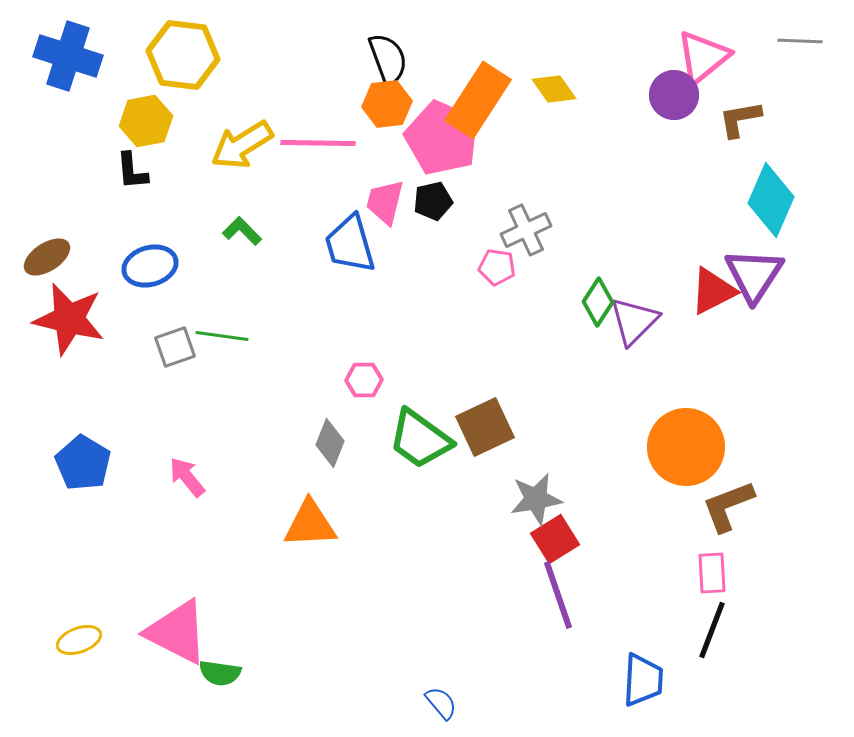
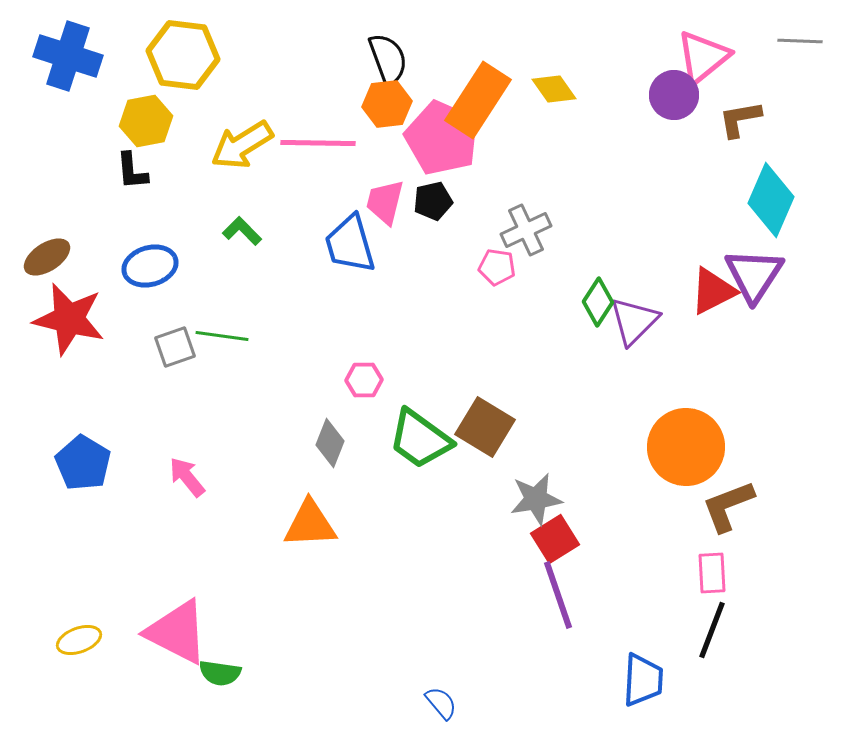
brown square at (485, 427): rotated 34 degrees counterclockwise
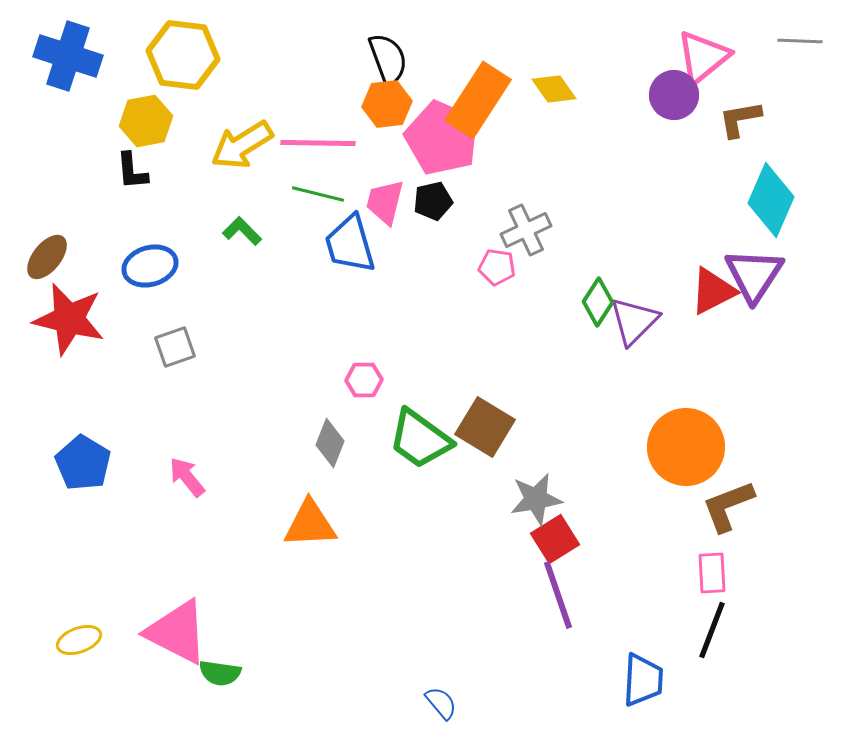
brown ellipse at (47, 257): rotated 18 degrees counterclockwise
green line at (222, 336): moved 96 px right, 142 px up; rotated 6 degrees clockwise
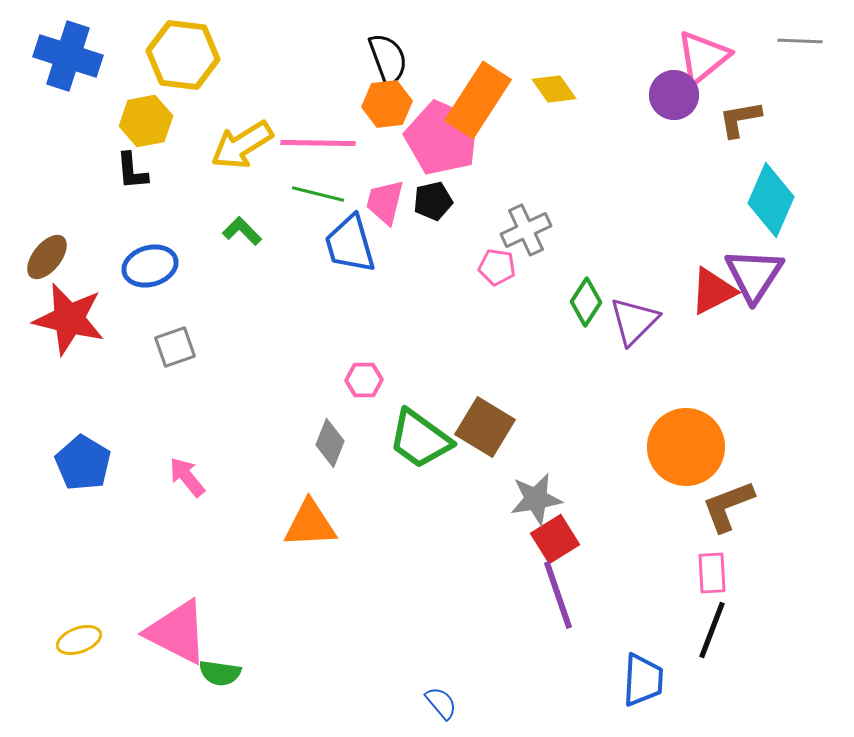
green diamond at (598, 302): moved 12 px left
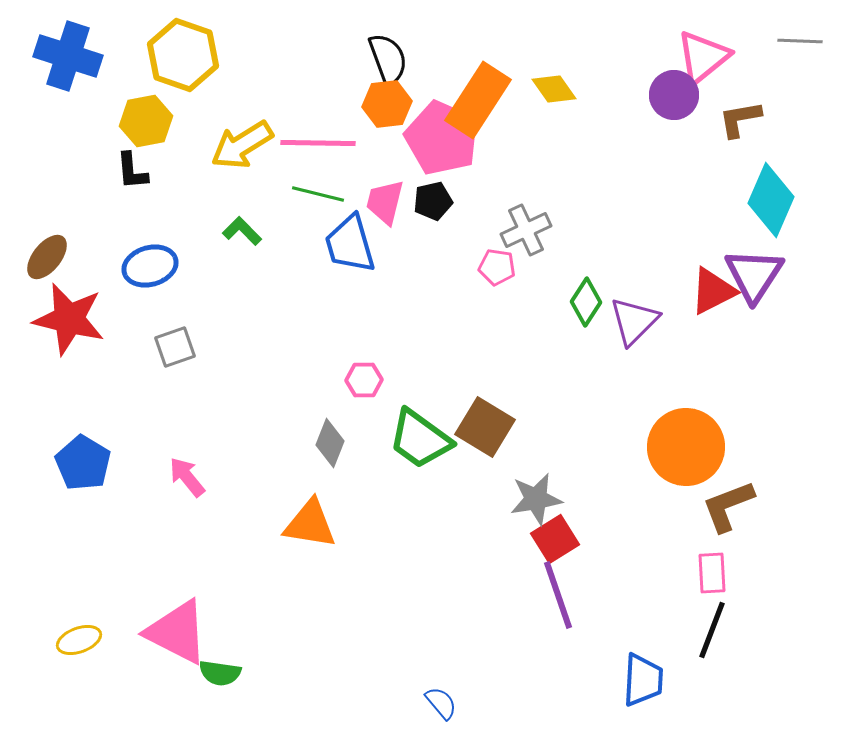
yellow hexagon at (183, 55): rotated 12 degrees clockwise
orange triangle at (310, 524): rotated 12 degrees clockwise
